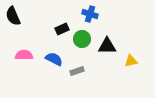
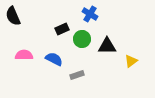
blue cross: rotated 14 degrees clockwise
yellow triangle: rotated 24 degrees counterclockwise
gray rectangle: moved 4 px down
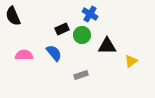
green circle: moved 4 px up
blue semicircle: moved 6 px up; rotated 24 degrees clockwise
gray rectangle: moved 4 px right
